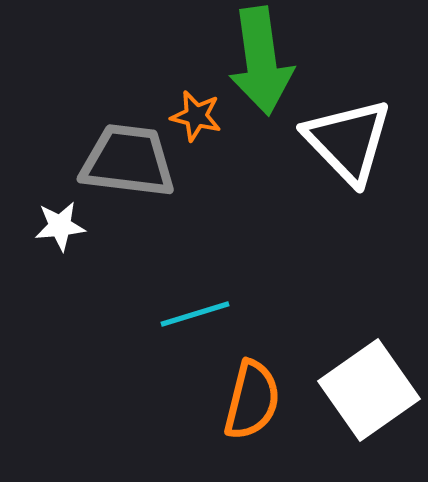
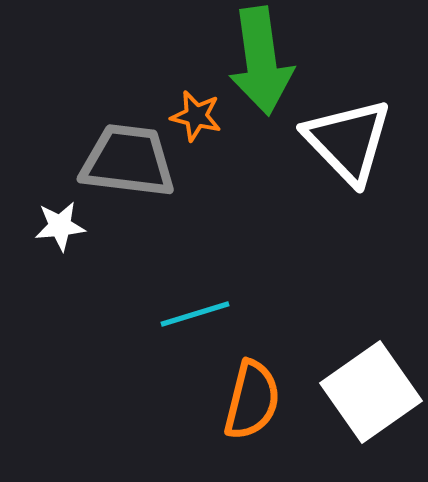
white square: moved 2 px right, 2 px down
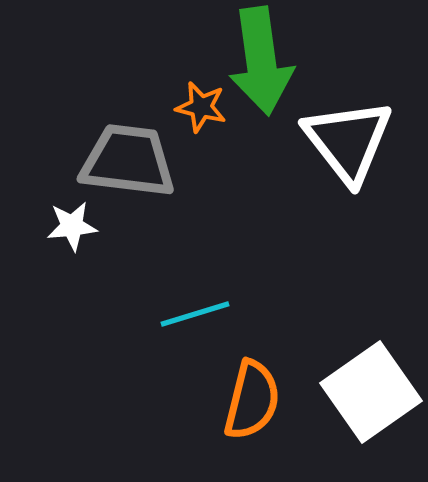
orange star: moved 5 px right, 9 px up
white triangle: rotated 6 degrees clockwise
white star: moved 12 px right
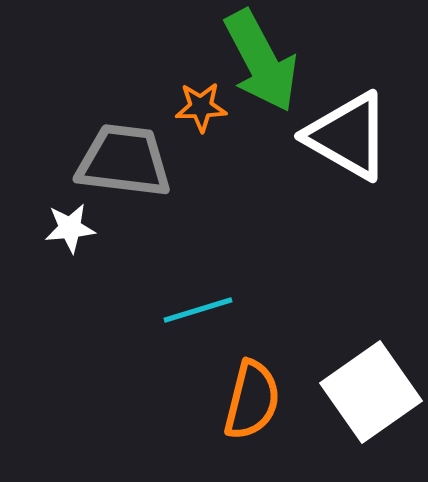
green arrow: rotated 20 degrees counterclockwise
orange star: rotated 15 degrees counterclockwise
white triangle: moved 5 px up; rotated 22 degrees counterclockwise
gray trapezoid: moved 4 px left
white star: moved 2 px left, 2 px down
cyan line: moved 3 px right, 4 px up
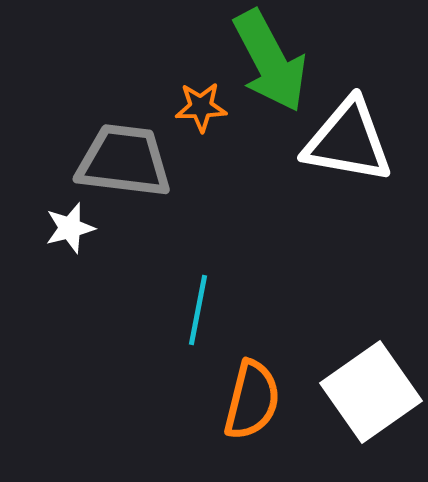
green arrow: moved 9 px right
white triangle: moved 5 px down; rotated 20 degrees counterclockwise
white star: rotated 9 degrees counterclockwise
cyan line: rotated 62 degrees counterclockwise
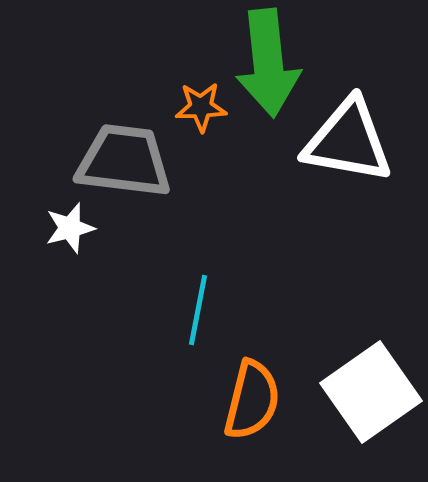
green arrow: moved 2 px left, 2 px down; rotated 22 degrees clockwise
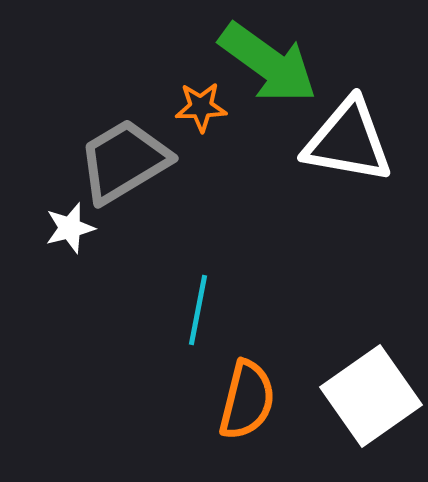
green arrow: rotated 48 degrees counterclockwise
gray trapezoid: rotated 38 degrees counterclockwise
white square: moved 4 px down
orange semicircle: moved 5 px left
